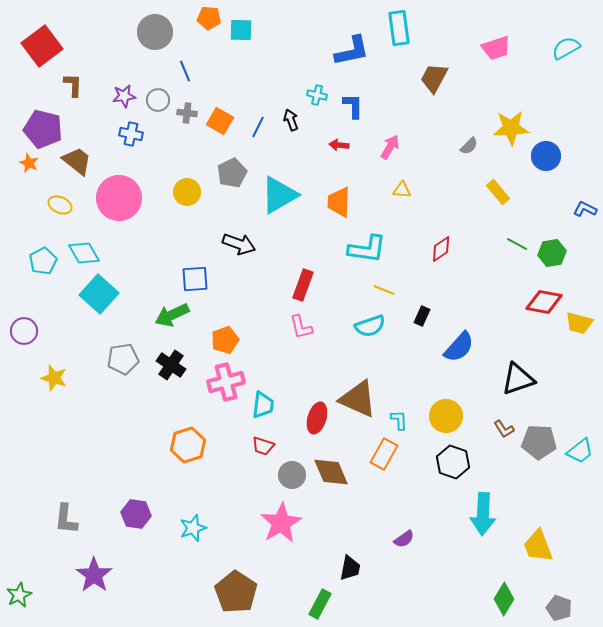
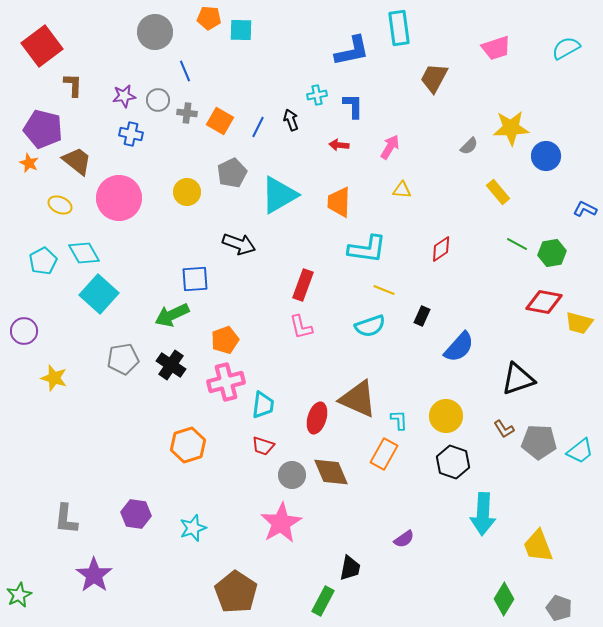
cyan cross at (317, 95): rotated 24 degrees counterclockwise
green rectangle at (320, 604): moved 3 px right, 3 px up
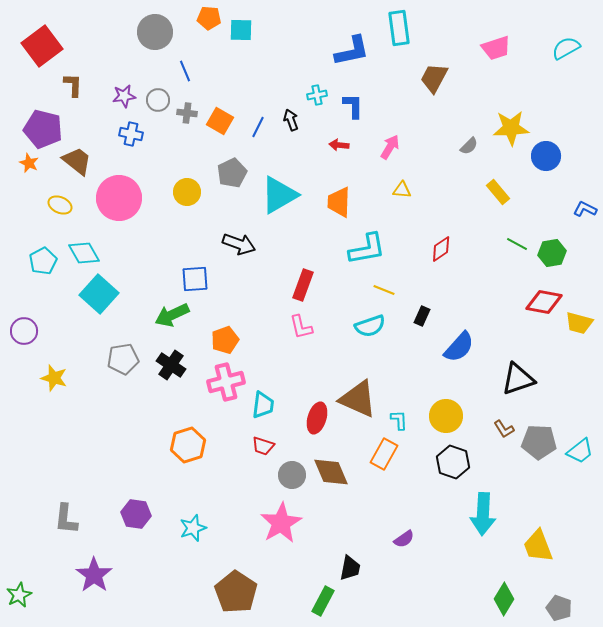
cyan L-shape at (367, 249): rotated 18 degrees counterclockwise
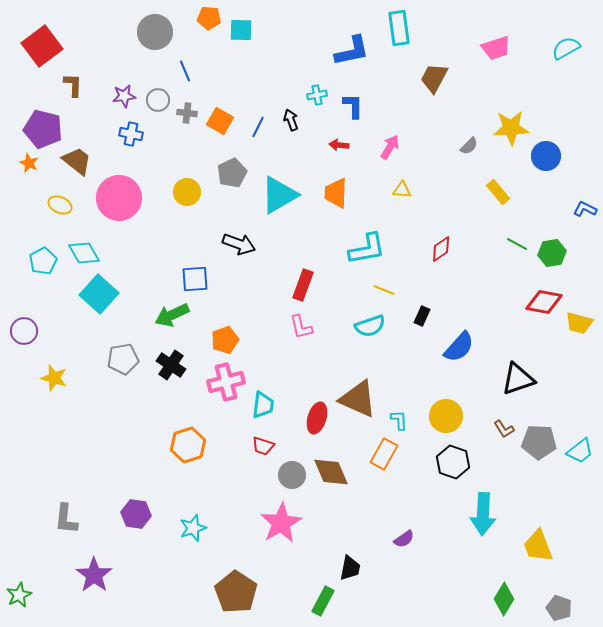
orange trapezoid at (339, 202): moved 3 px left, 9 px up
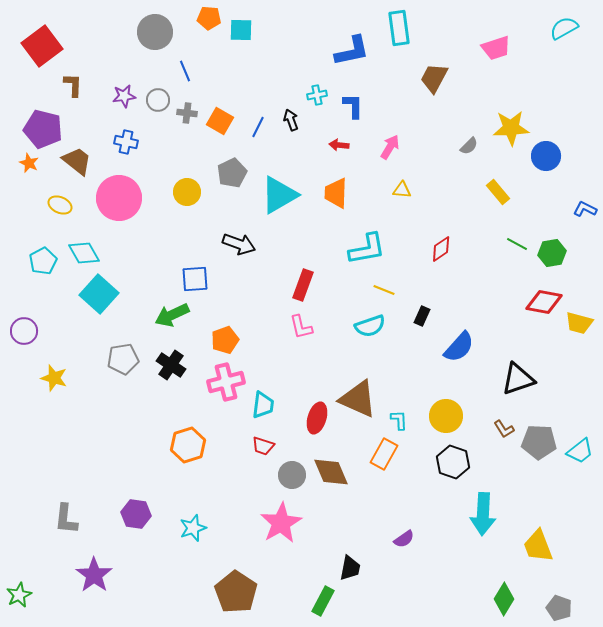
cyan semicircle at (566, 48): moved 2 px left, 20 px up
blue cross at (131, 134): moved 5 px left, 8 px down
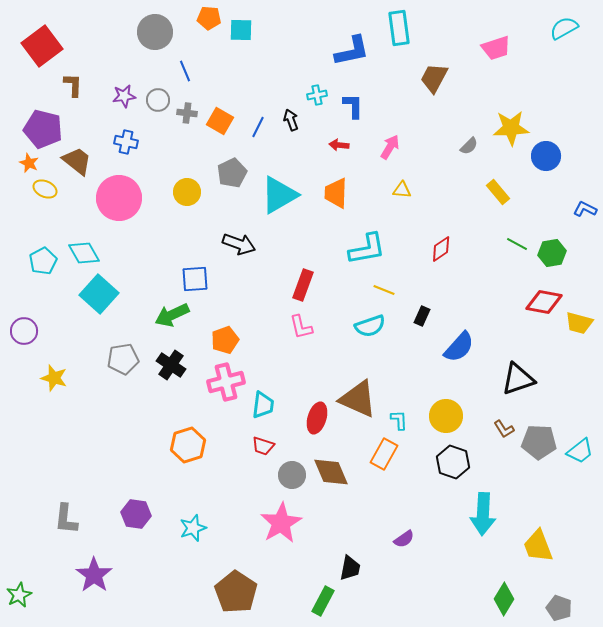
yellow ellipse at (60, 205): moved 15 px left, 16 px up
